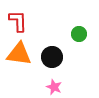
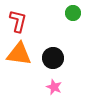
red L-shape: rotated 15 degrees clockwise
green circle: moved 6 px left, 21 px up
black circle: moved 1 px right, 1 px down
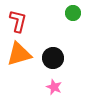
orange triangle: rotated 24 degrees counterclockwise
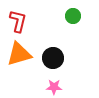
green circle: moved 3 px down
pink star: rotated 21 degrees counterclockwise
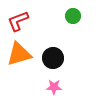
red L-shape: rotated 125 degrees counterclockwise
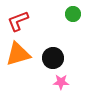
green circle: moved 2 px up
orange triangle: moved 1 px left
pink star: moved 7 px right, 5 px up
